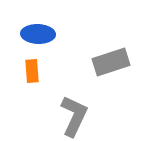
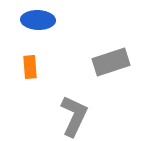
blue ellipse: moved 14 px up
orange rectangle: moved 2 px left, 4 px up
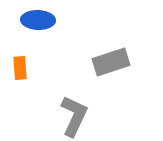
orange rectangle: moved 10 px left, 1 px down
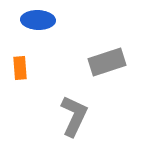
gray rectangle: moved 4 px left
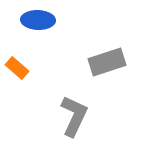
orange rectangle: moved 3 px left; rotated 45 degrees counterclockwise
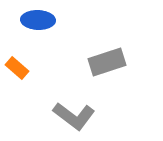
gray L-shape: rotated 102 degrees clockwise
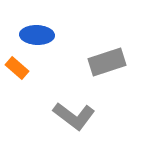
blue ellipse: moved 1 px left, 15 px down
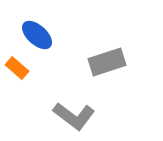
blue ellipse: rotated 40 degrees clockwise
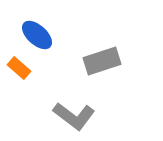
gray rectangle: moved 5 px left, 1 px up
orange rectangle: moved 2 px right
